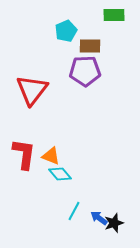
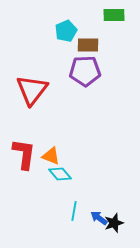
brown rectangle: moved 2 px left, 1 px up
cyan line: rotated 18 degrees counterclockwise
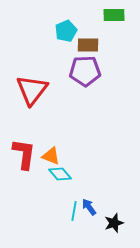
blue arrow: moved 10 px left, 11 px up; rotated 18 degrees clockwise
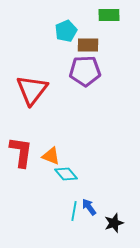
green rectangle: moved 5 px left
red L-shape: moved 3 px left, 2 px up
cyan diamond: moved 6 px right
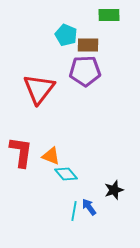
cyan pentagon: moved 4 px down; rotated 25 degrees counterclockwise
red triangle: moved 7 px right, 1 px up
black star: moved 33 px up
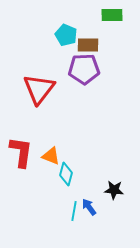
green rectangle: moved 3 px right
purple pentagon: moved 1 px left, 2 px up
cyan diamond: rotated 55 degrees clockwise
black star: rotated 24 degrees clockwise
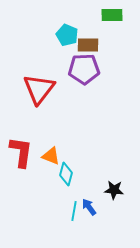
cyan pentagon: moved 1 px right
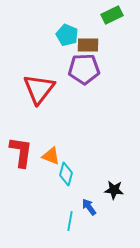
green rectangle: rotated 25 degrees counterclockwise
cyan line: moved 4 px left, 10 px down
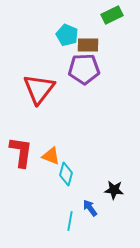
blue arrow: moved 1 px right, 1 px down
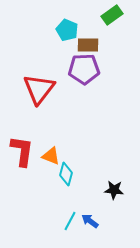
green rectangle: rotated 10 degrees counterclockwise
cyan pentagon: moved 5 px up
red L-shape: moved 1 px right, 1 px up
blue arrow: moved 13 px down; rotated 18 degrees counterclockwise
cyan line: rotated 18 degrees clockwise
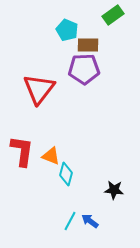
green rectangle: moved 1 px right
